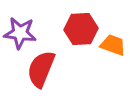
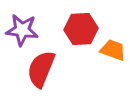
purple star: moved 2 px right, 3 px up
orange trapezoid: moved 5 px down
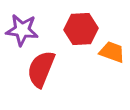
orange trapezoid: moved 1 px left, 2 px down
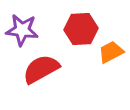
orange trapezoid: moved 1 px left; rotated 48 degrees counterclockwise
red semicircle: rotated 39 degrees clockwise
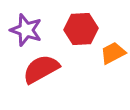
purple star: moved 4 px right; rotated 12 degrees clockwise
orange trapezoid: moved 2 px right, 1 px down
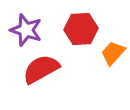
orange trapezoid: rotated 20 degrees counterclockwise
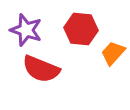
red hexagon: rotated 8 degrees clockwise
red semicircle: rotated 129 degrees counterclockwise
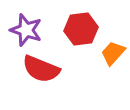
red hexagon: rotated 12 degrees counterclockwise
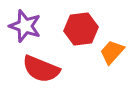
purple star: moved 1 px left, 4 px up
orange trapezoid: moved 1 px left, 1 px up
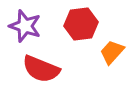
red hexagon: moved 5 px up
